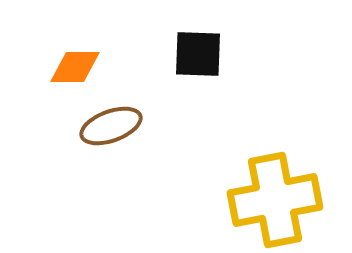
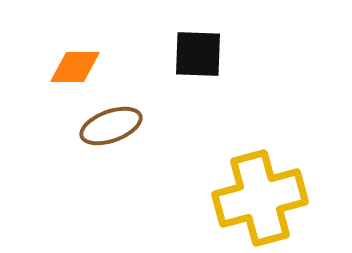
yellow cross: moved 15 px left, 2 px up; rotated 4 degrees counterclockwise
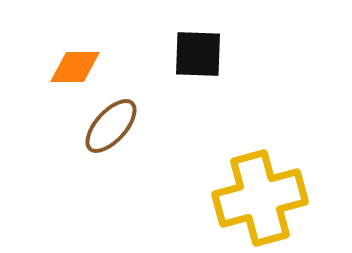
brown ellipse: rotated 28 degrees counterclockwise
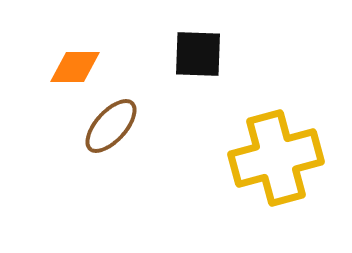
yellow cross: moved 16 px right, 40 px up
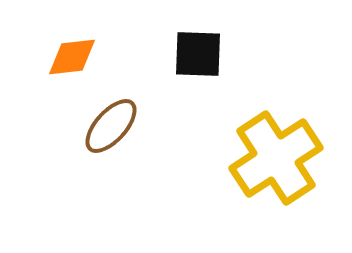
orange diamond: moved 3 px left, 10 px up; rotated 6 degrees counterclockwise
yellow cross: rotated 18 degrees counterclockwise
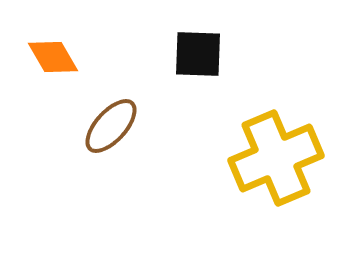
orange diamond: moved 19 px left; rotated 66 degrees clockwise
yellow cross: rotated 10 degrees clockwise
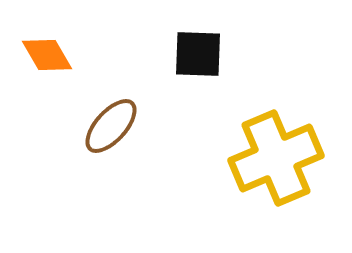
orange diamond: moved 6 px left, 2 px up
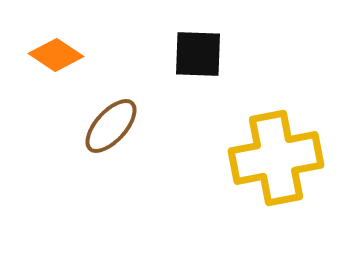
orange diamond: moved 9 px right; rotated 26 degrees counterclockwise
yellow cross: rotated 12 degrees clockwise
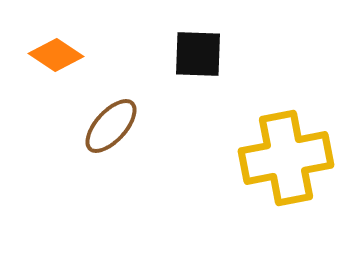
yellow cross: moved 10 px right
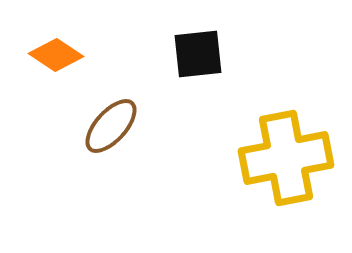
black square: rotated 8 degrees counterclockwise
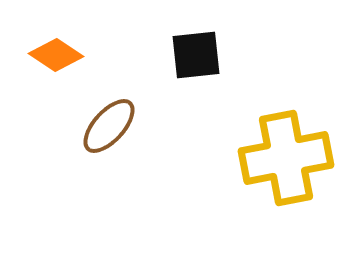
black square: moved 2 px left, 1 px down
brown ellipse: moved 2 px left
